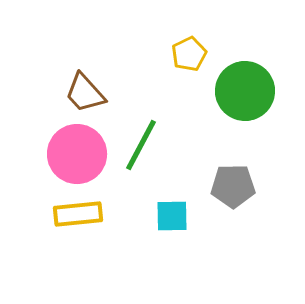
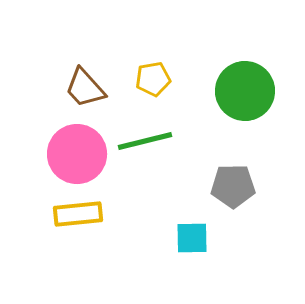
yellow pentagon: moved 36 px left, 25 px down; rotated 16 degrees clockwise
brown trapezoid: moved 5 px up
green line: moved 4 px right, 4 px up; rotated 48 degrees clockwise
cyan square: moved 20 px right, 22 px down
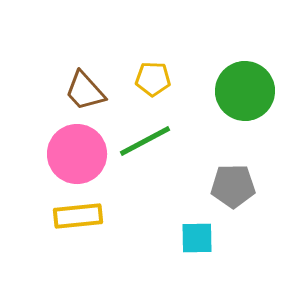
yellow pentagon: rotated 12 degrees clockwise
brown trapezoid: moved 3 px down
green line: rotated 14 degrees counterclockwise
yellow rectangle: moved 2 px down
cyan square: moved 5 px right
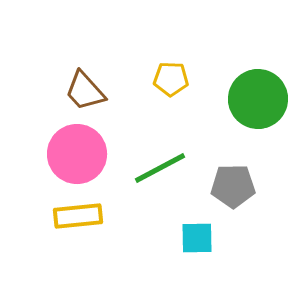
yellow pentagon: moved 18 px right
green circle: moved 13 px right, 8 px down
green line: moved 15 px right, 27 px down
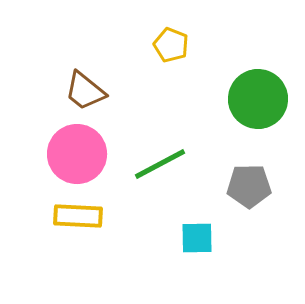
yellow pentagon: moved 34 px up; rotated 20 degrees clockwise
brown trapezoid: rotated 9 degrees counterclockwise
green line: moved 4 px up
gray pentagon: moved 16 px right
yellow rectangle: rotated 9 degrees clockwise
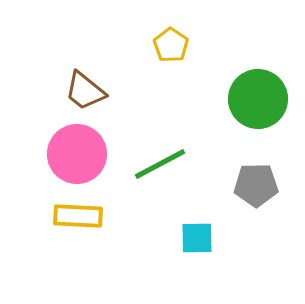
yellow pentagon: rotated 12 degrees clockwise
gray pentagon: moved 7 px right, 1 px up
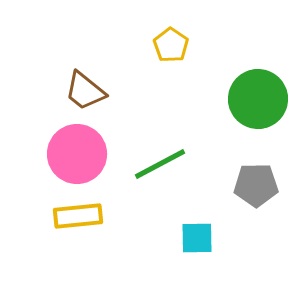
yellow rectangle: rotated 9 degrees counterclockwise
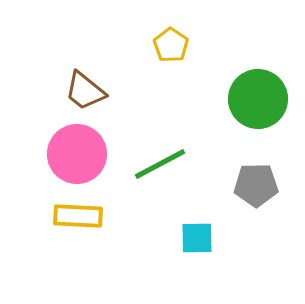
yellow rectangle: rotated 9 degrees clockwise
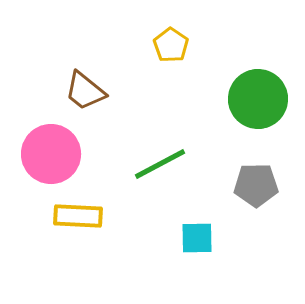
pink circle: moved 26 px left
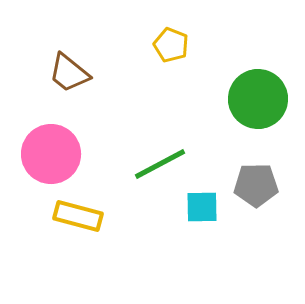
yellow pentagon: rotated 12 degrees counterclockwise
brown trapezoid: moved 16 px left, 18 px up
yellow rectangle: rotated 12 degrees clockwise
cyan square: moved 5 px right, 31 px up
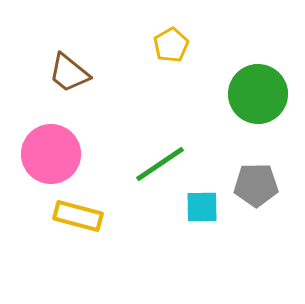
yellow pentagon: rotated 20 degrees clockwise
green circle: moved 5 px up
green line: rotated 6 degrees counterclockwise
